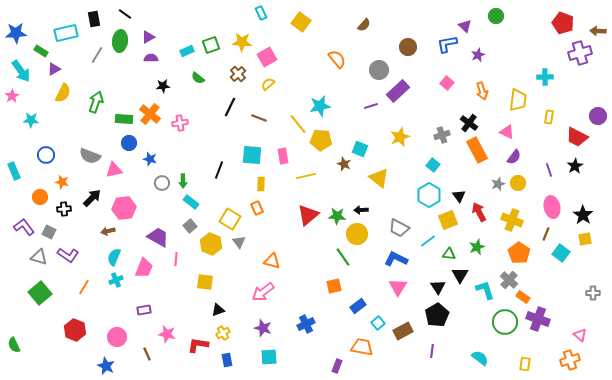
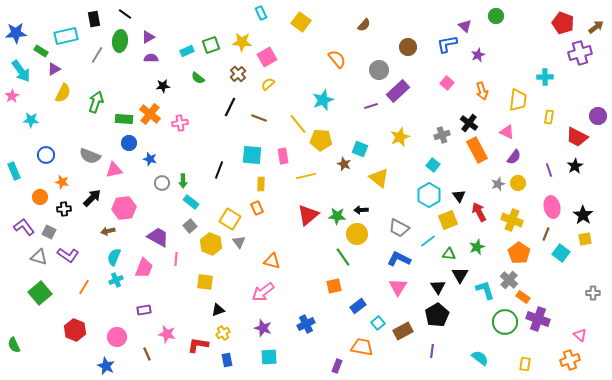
brown arrow at (598, 31): moved 2 px left, 4 px up; rotated 140 degrees clockwise
cyan rectangle at (66, 33): moved 3 px down
cyan star at (320, 106): moved 3 px right, 6 px up; rotated 10 degrees counterclockwise
blue L-shape at (396, 259): moved 3 px right
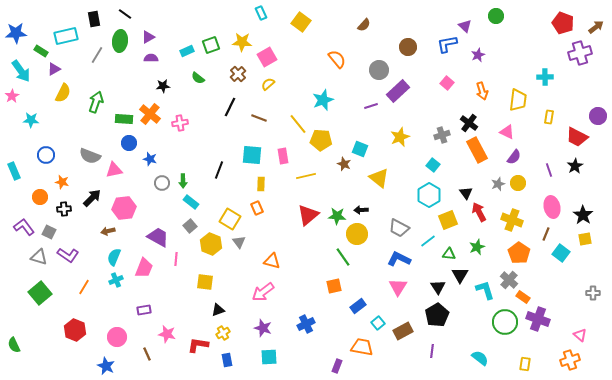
black triangle at (459, 196): moved 7 px right, 3 px up
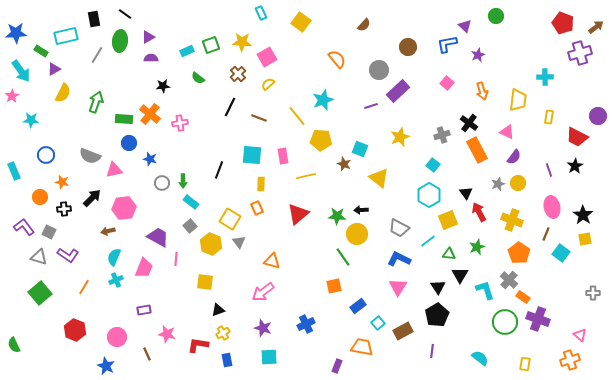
yellow line at (298, 124): moved 1 px left, 8 px up
red triangle at (308, 215): moved 10 px left, 1 px up
